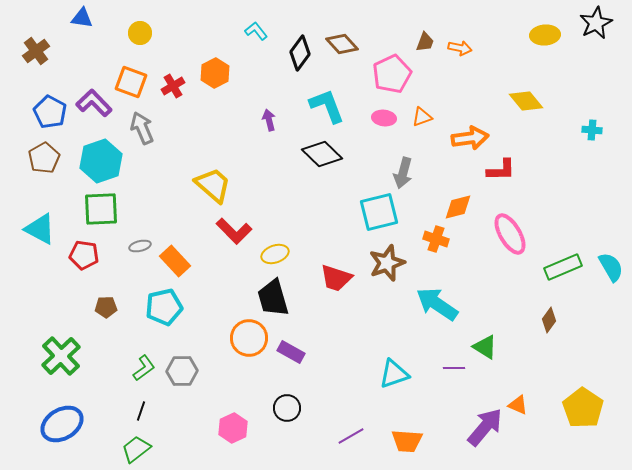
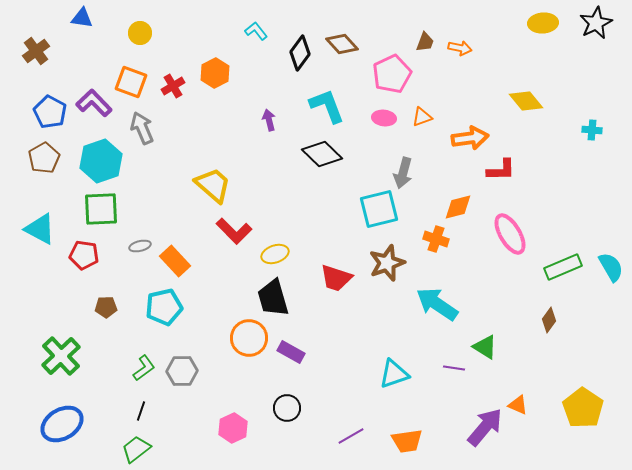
yellow ellipse at (545, 35): moved 2 px left, 12 px up
cyan square at (379, 212): moved 3 px up
purple line at (454, 368): rotated 10 degrees clockwise
orange trapezoid at (407, 441): rotated 12 degrees counterclockwise
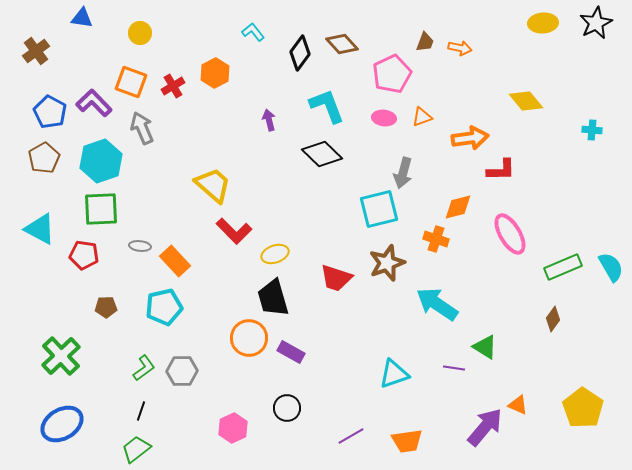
cyan L-shape at (256, 31): moved 3 px left, 1 px down
gray ellipse at (140, 246): rotated 20 degrees clockwise
brown diamond at (549, 320): moved 4 px right, 1 px up
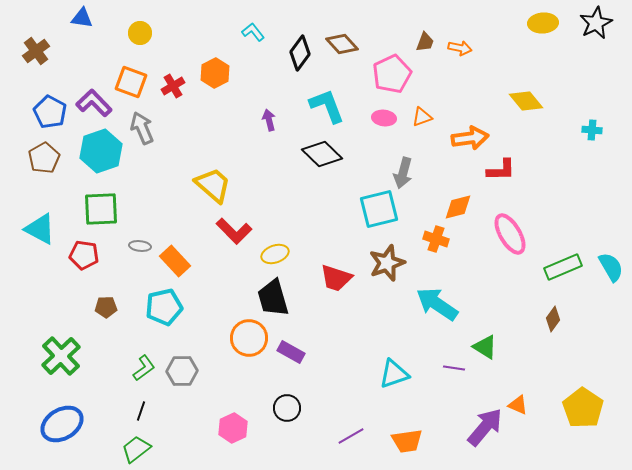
cyan hexagon at (101, 161): moved 10 px up
